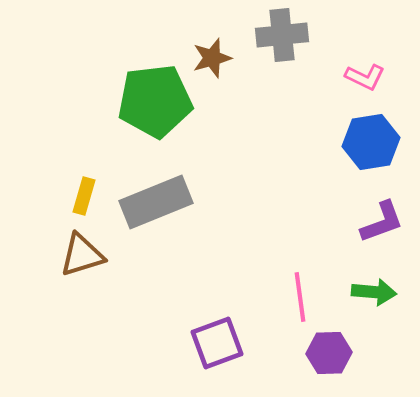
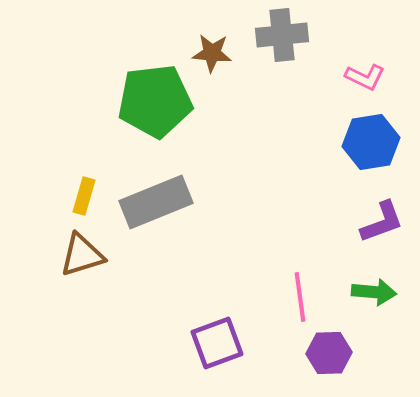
brown star: moved 5 px up; rotated 21 degrees clockwise
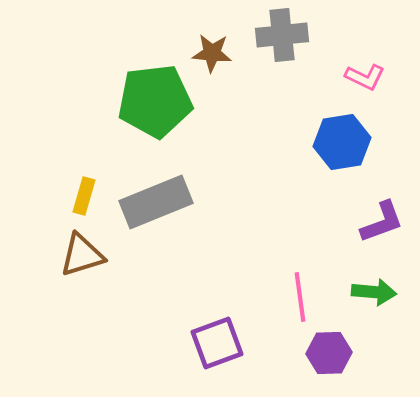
blue hexagon: moved 29 px left
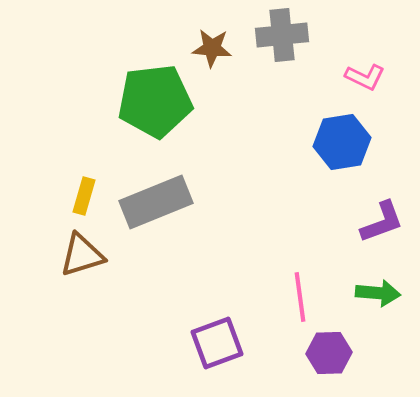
brown star: moved 5 px up
green arrow: moved 4 px right, 1 px down
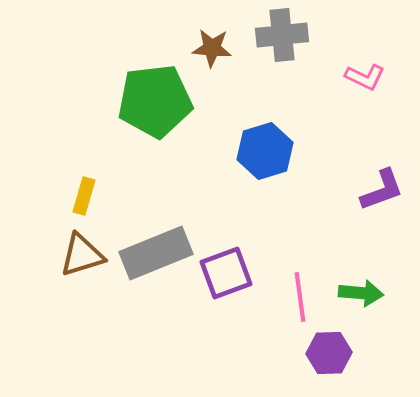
blue hexagon: moved 77 px left, 9 px down; rotated 8 degrees counterclockwise
gray rectangle: moved 51 px down
purple L-shape: moved 32 px up
green arrow: moved 17 px left
purple square: moved 9 px right, 70 px up
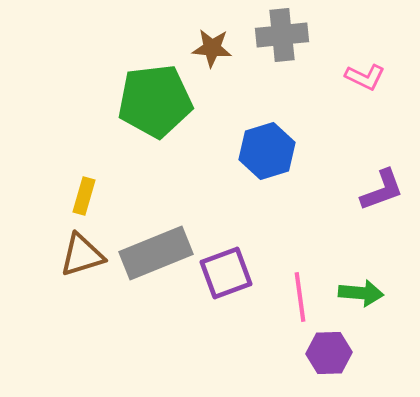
blue hexagon: moved 2 px right
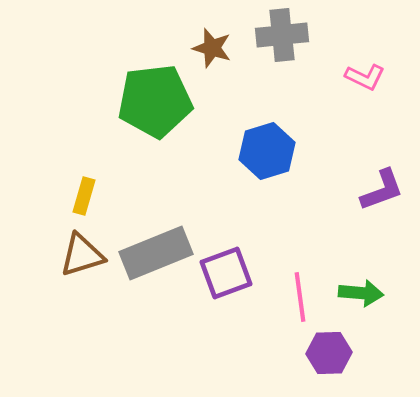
brown star: rotated 12 degrees clockwise
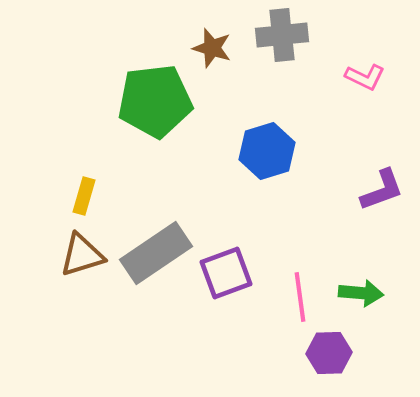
gray rectangle: rotated 12 degrees counterclockwise
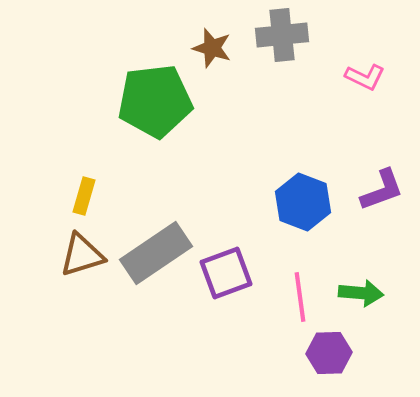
blue hexagon: moved 36 px right, 51 px down; rotated 22 degrees counterclockwise
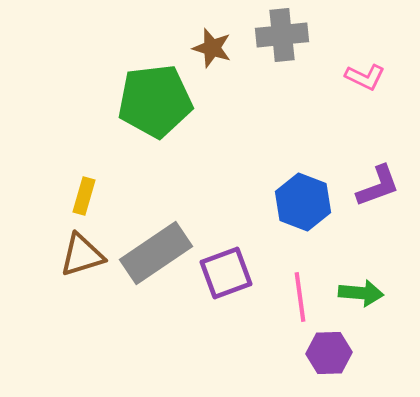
purple L-shape: moved 4 px left, 4 px up
